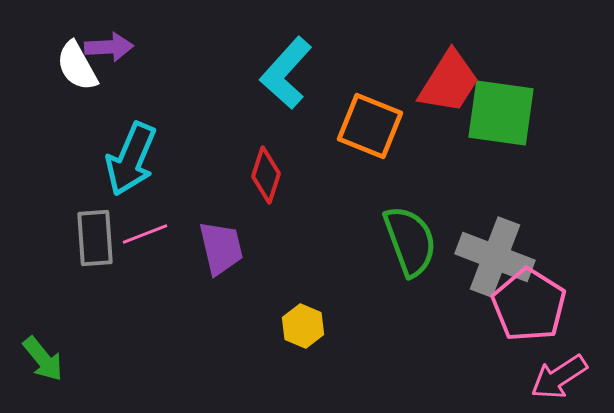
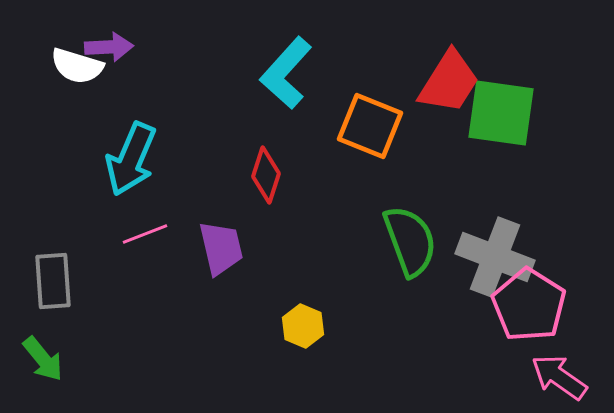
white semicircle: rotated 44 degrees counterclockwise
gray rectangle: moved 42 px left, 43 px down
pink arrow: rotated 68 degrees clockwise
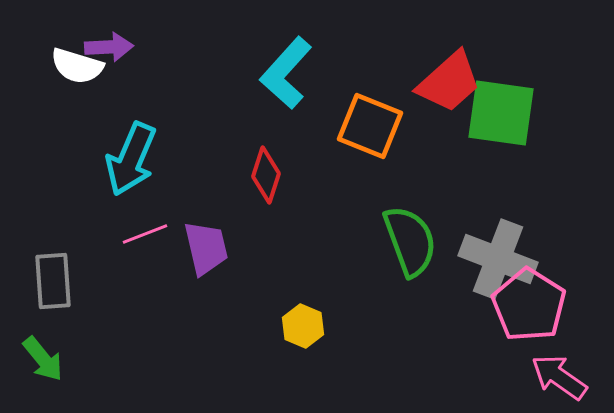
red trapezoid: rotated 16 degrees clockwise
purple trapezoid: moved 15 px left
gray cross: moved 3 px right, 2 px down
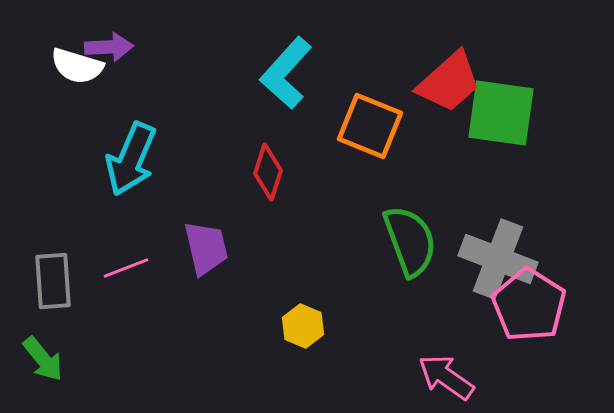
red diamond: moved 2 px right, 3 px up
pink line: moved 19 px left, 34 px down
pink arrow: moved 113 px left
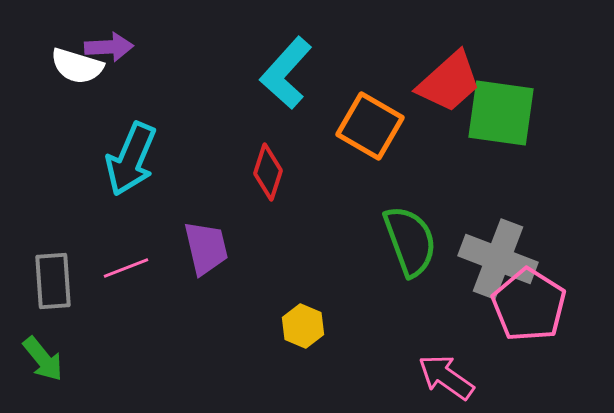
orange square: rotated 8 degrees clockwise
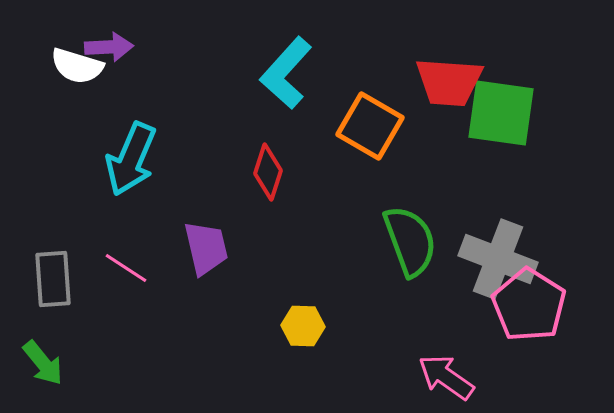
red trapezoid: rotated 46 degrees clockwise
pink line: rotated 54 degrees clockwise
gray rectangle: moved 2 px up
yellow hexagon: rotated 21 degrees counterclockwise
green arrow: moved 4 px down
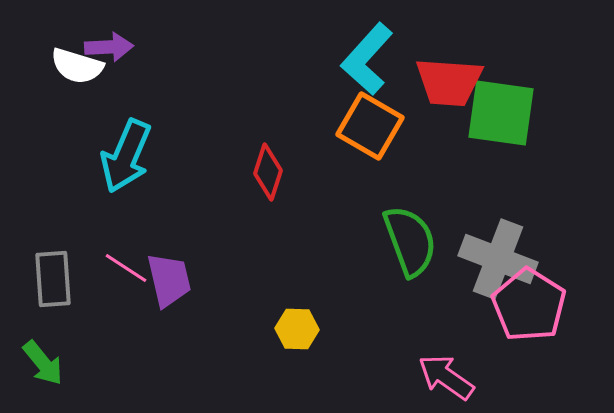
cyan L-shape: moved 81 px right, 14 px up
cyan arrow: moved 5 px left, 3 px up
purple trapezoid: moved 37 px left, 32 px down
yellow hexagon: moved 6 px left, 3 px down
